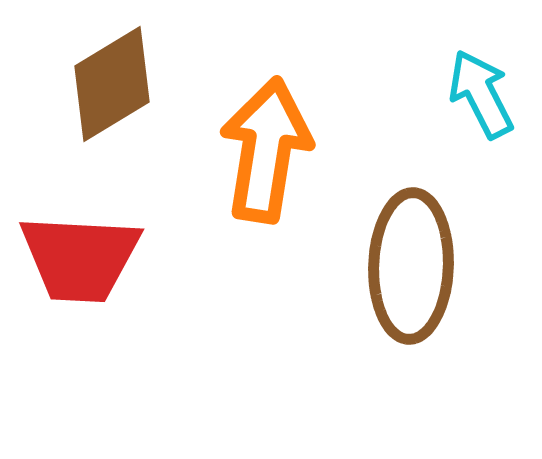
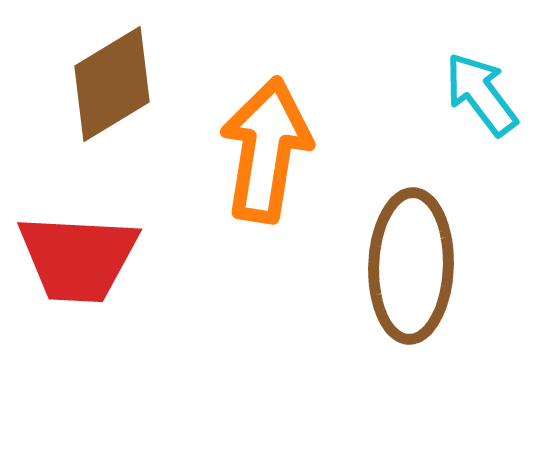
cyan arrow: rotated 10 degrees counterclockwise
red trapezoid: moved 2 px left
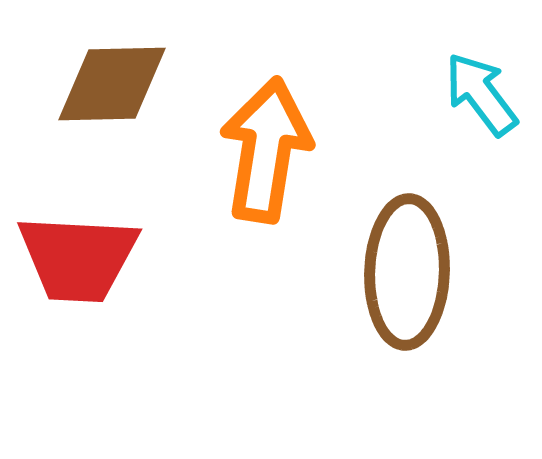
brown diamond: rotated 30 degrees clockwise
brown ellipse: moved 4 px left, 6 px down
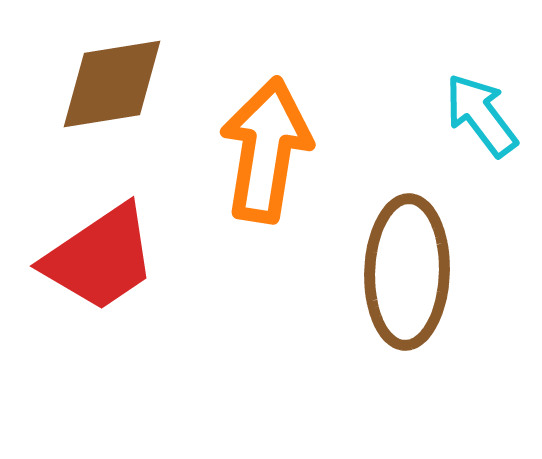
brown diamond: rotated 8 degrees counterclockwise
cyan arrow: moved 21 px down
red trapezoid: moved 22 px right; rotated 37 degrees counterclockwise
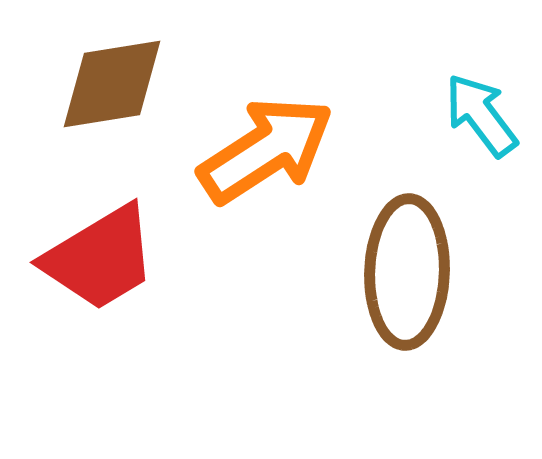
orange arrow: rotated 48 degrees clockwise
red trapezoid: rotated 3 degrees clockwise
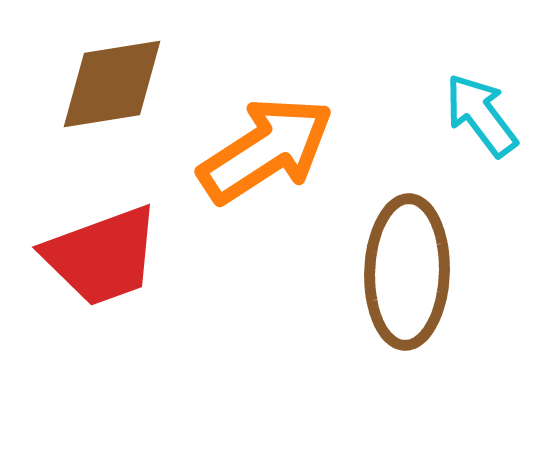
red trapezoid: moved 2 px right, 2 px up; rotated 11 degrees clockwise
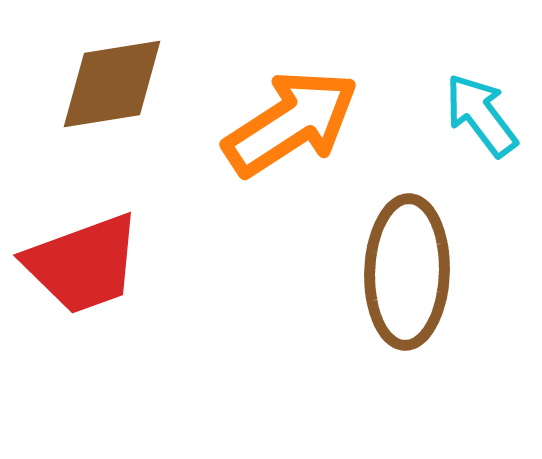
orange arrow: moved 25 px right, 27 px up
red trapezoid: moved 19 px left, 8 px down
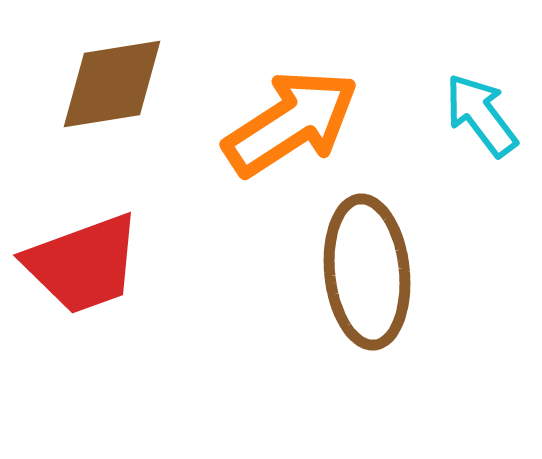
brown ellipse: moved 40 px left; rotated 8 degrees counterclockwise
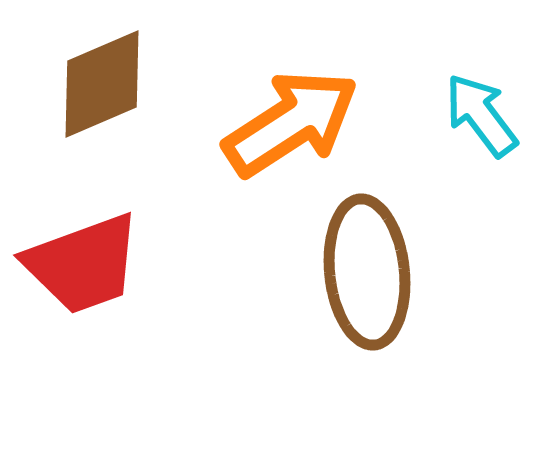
brown diamond: moved 10 px left; rotated 14 degrees counterclockwise
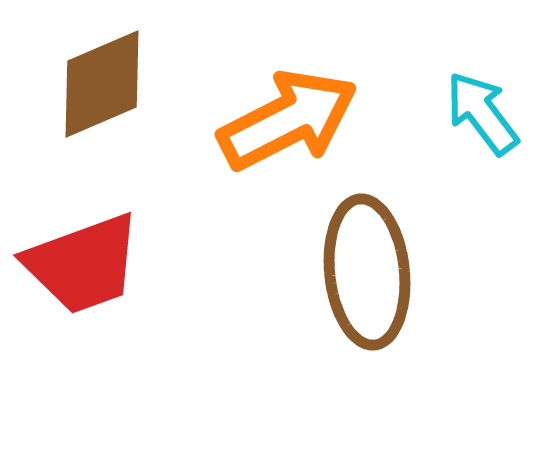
cyan arrow: moved 1 px right, 2 px up
orange arrow: moved 3 px left, 3 px up; rotated 6 degrees clockwise
